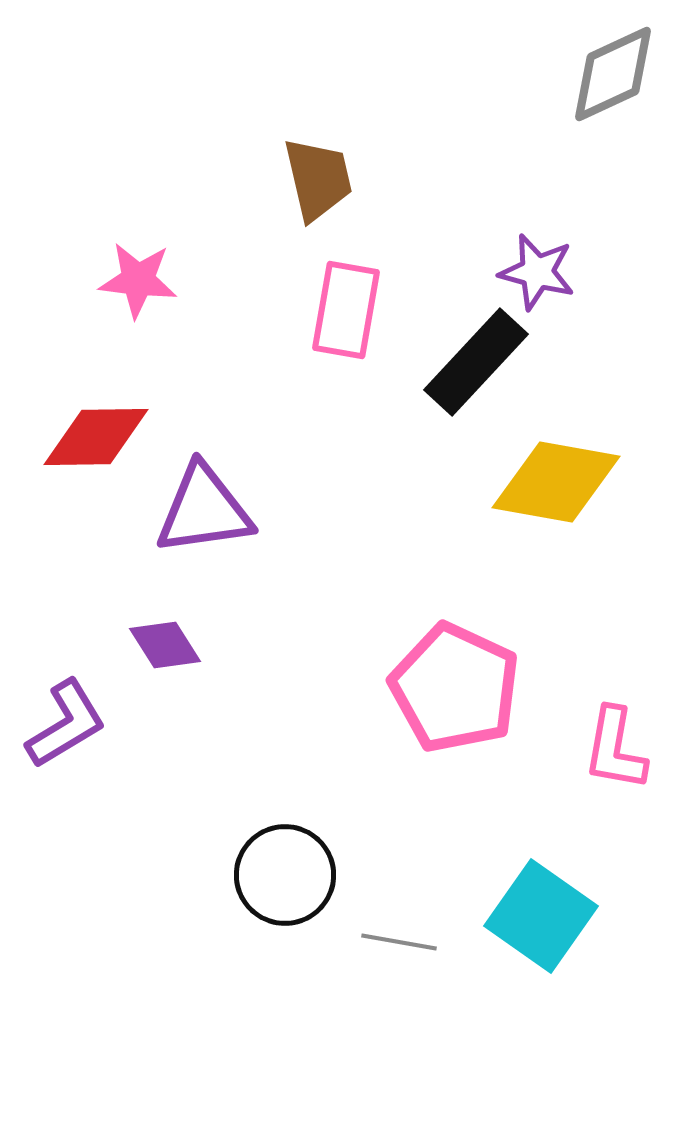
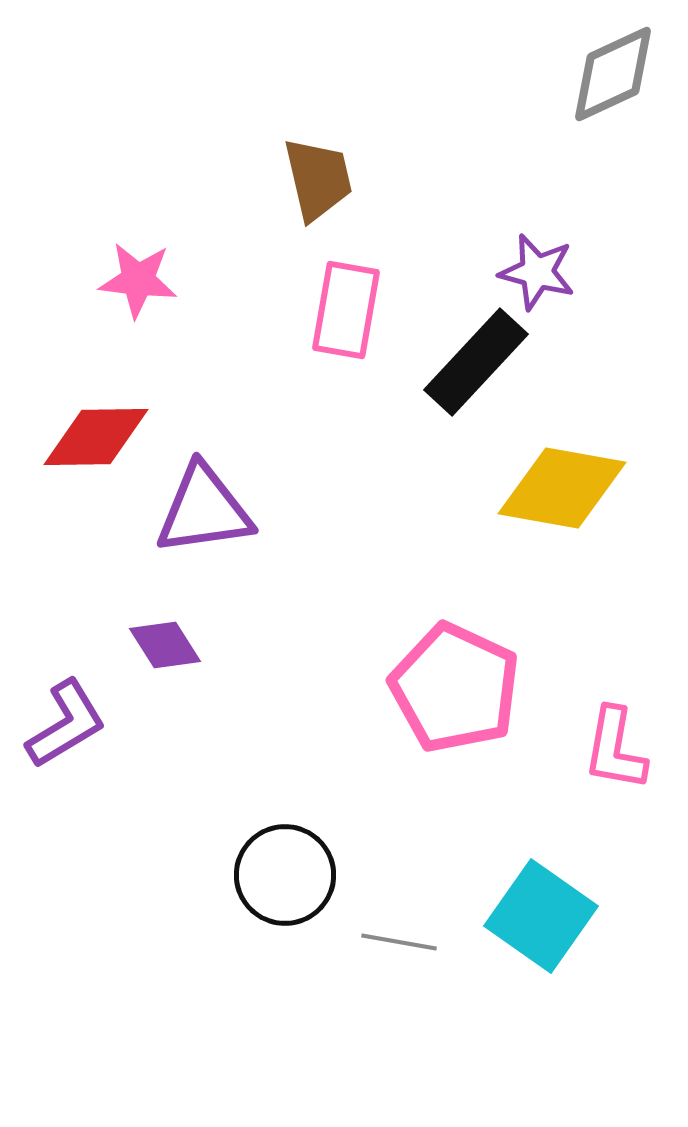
yellow diamond: moved 6 px right, 6 px down
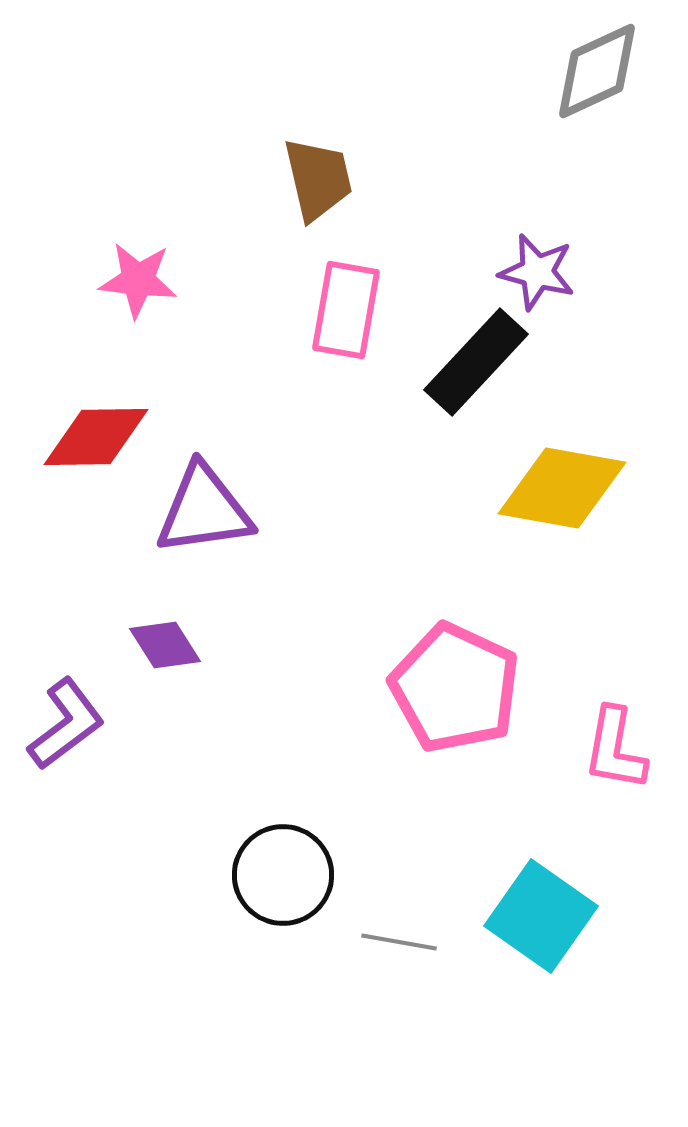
gray diamond: moved 16 px left, 3 px up
purple L-shape: rotated 6 degrees counterclockwise
black circle: moved 2 px left
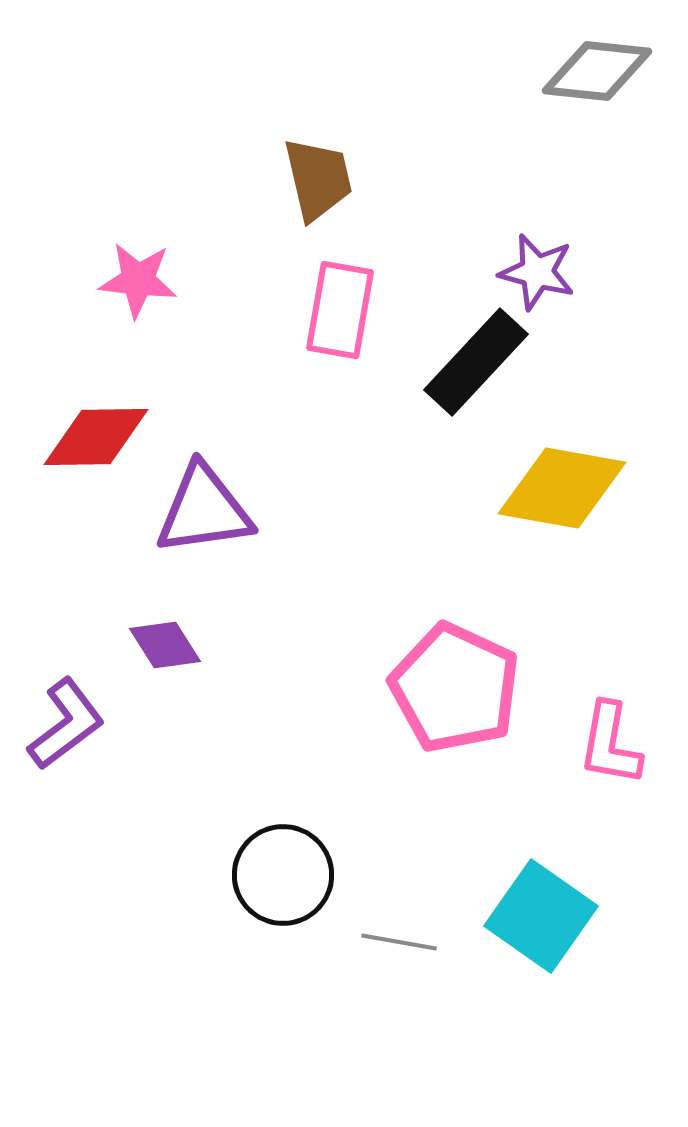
gray diamond: rotated 31 degrees clockwise
pink rectangle: moved 6 px left
pink L-shape: moved 5 px left, 5 px up
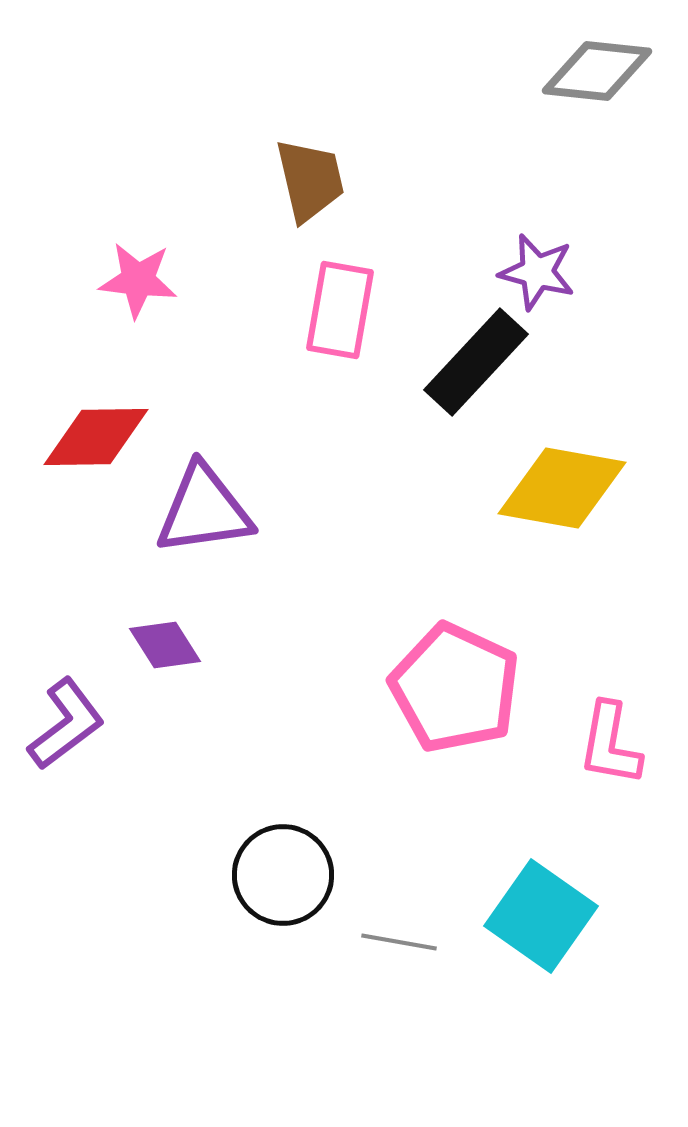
brown trapezoid: moved 8 px left, 1 px down
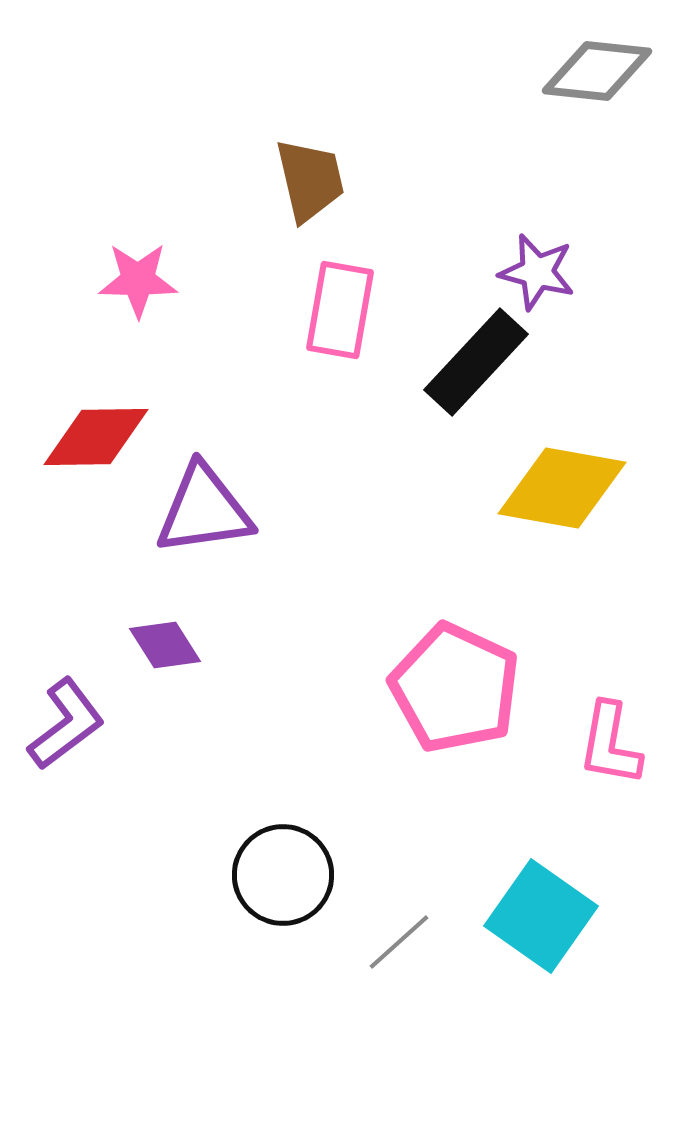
pink star: rotated 6 degrees counterclockwise
gray line: rotated 52 degrees counterclockwise
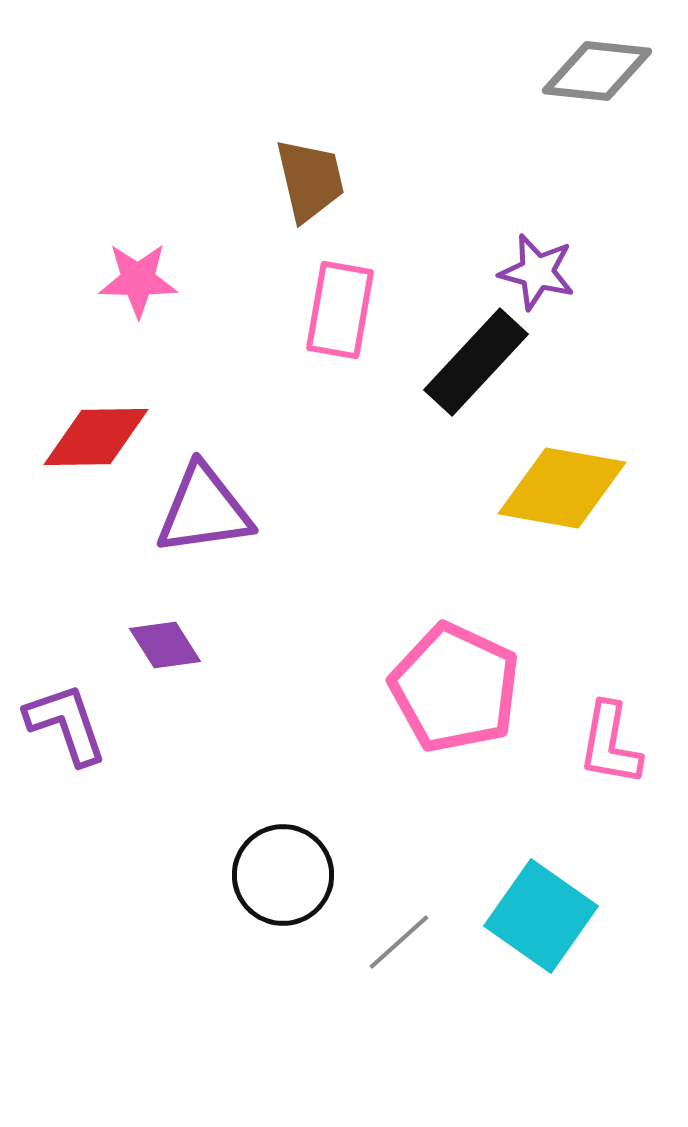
purple L-shape: rotated 72 degrees counterclockwise
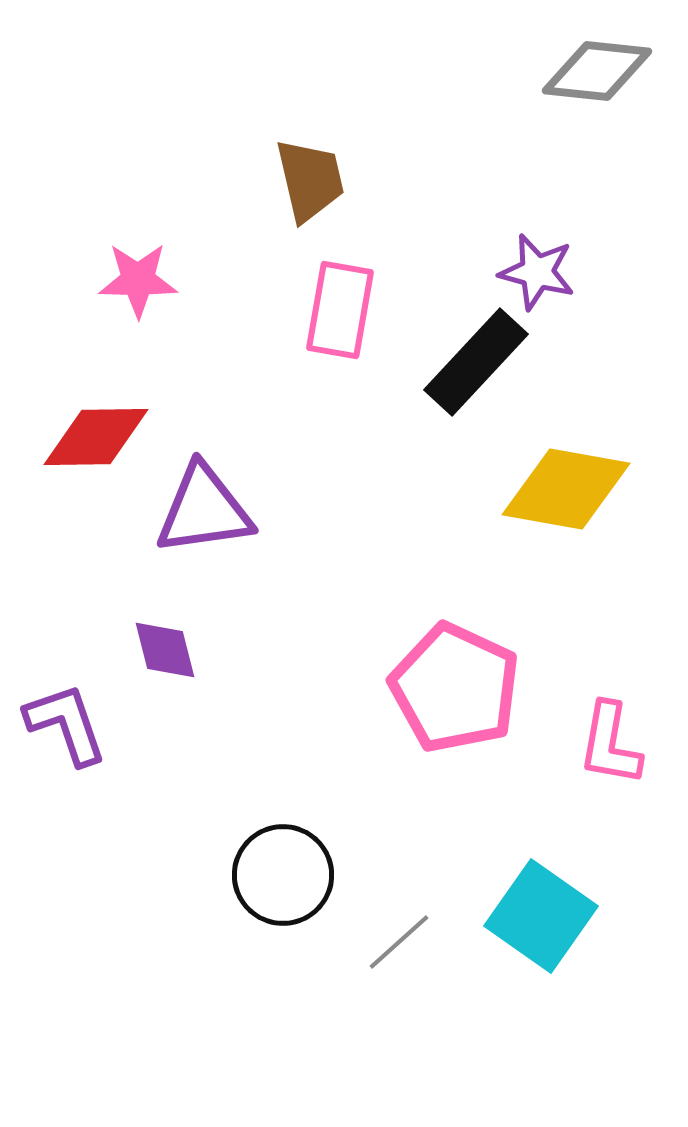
yellow diamond: moved 4 px right, 1 px down
purple diamond: moved 5 px down; rotated 18 degrees clockwise
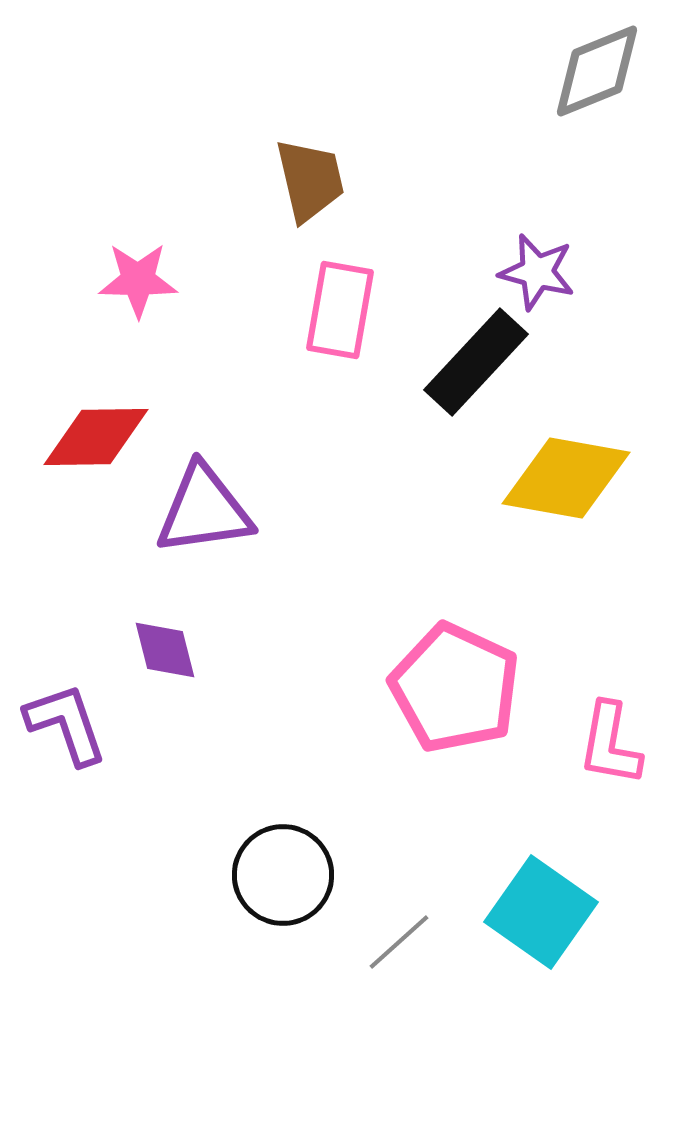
gray diamond: rotated 28 degrees counterclockwise
yellow diamond: moved 11 px up
cyan square: moved 4 px up
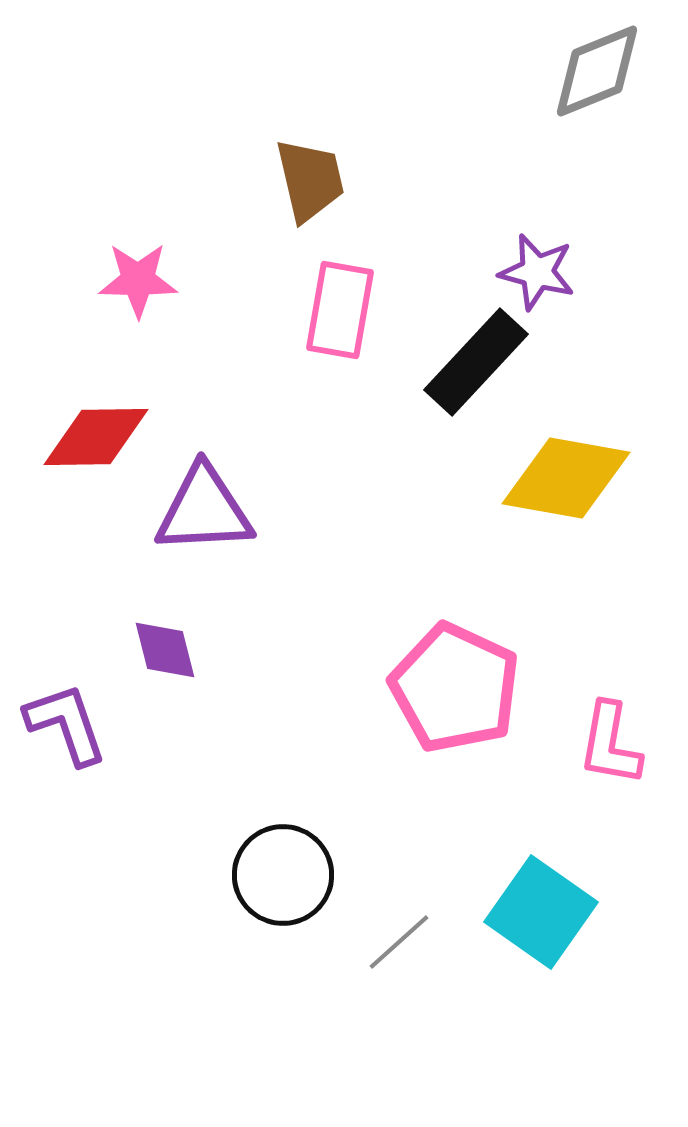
purple triangle: rotated 5 degrees clockwise
